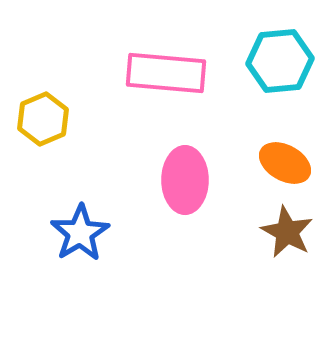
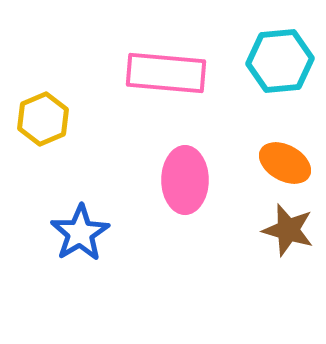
brown star: moved 1 px right, 2 px up; rotated 12 degrees counterclockwise
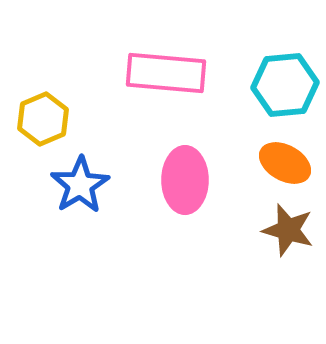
cyan hexagon: moved 5 px right, 24 px down
blue star: moved 48 px up
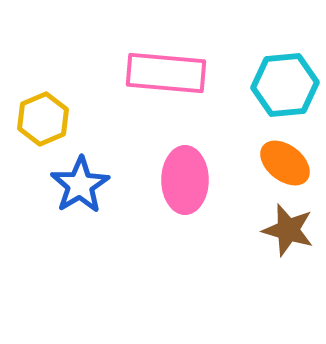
orange ellipse: rotated 9 degrees clockwise
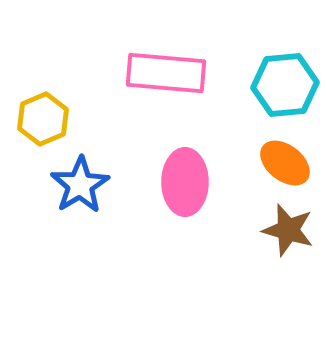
pink ellipse: moved 2 px down
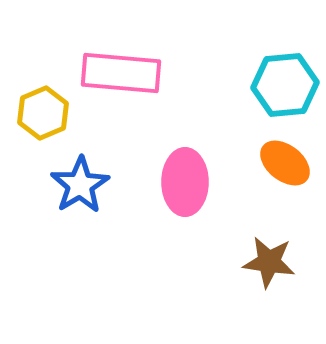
pink rectangle: moved 45 px left
yellow hexagon: moved 6 px up
brown star: moved 19 px left, 32 px down; rotated 8 degrees counterclockwise
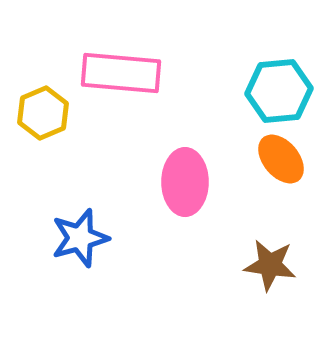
cyan hexagon: moved 6 px left, 6 px down
orange ellipse: moved 4 px left, 4 px up; rotated 12 degrees clockwise
blue star: moved 53 px down; rotated 16 degrees clockwise
brown star: moved 1 px right, 3 px down
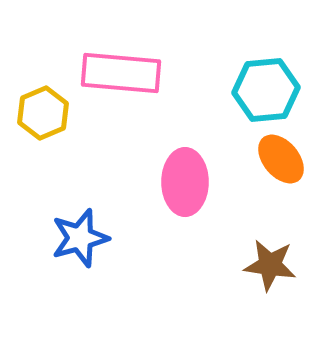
cyan hexagon: moved 13 px left, 1 px up
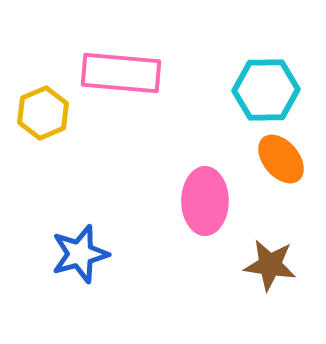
cyan hexagon: rotated 4 degrees clockwise
pink ellipse: moved 20 px right, 19 px down
blue star: moved 16 px down
